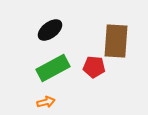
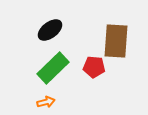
green rectangle: rotated 16 degrees counterclockwise
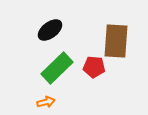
green rectangle: moved 4 px right
